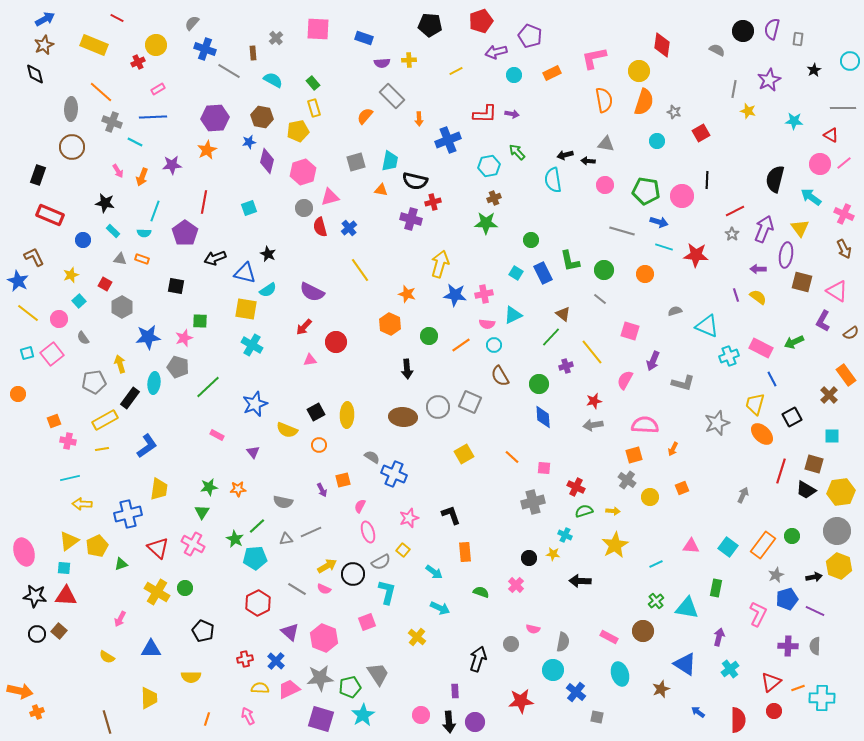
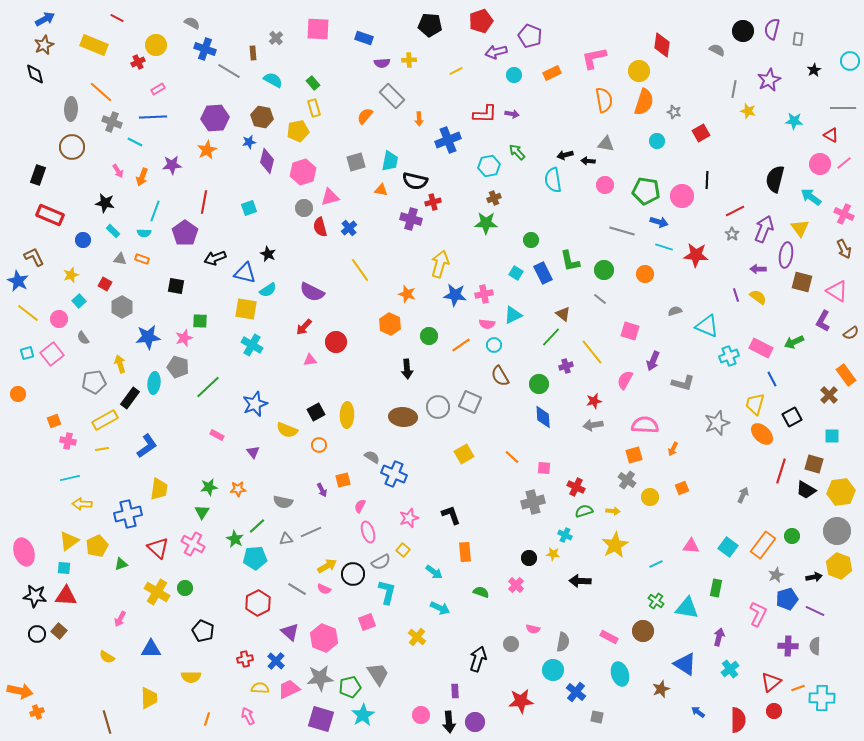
gray semicircle at (192, 23): rotated 77 degrees clockwise
green cross at (656, 601): rotated 14 degrees counterclockwise
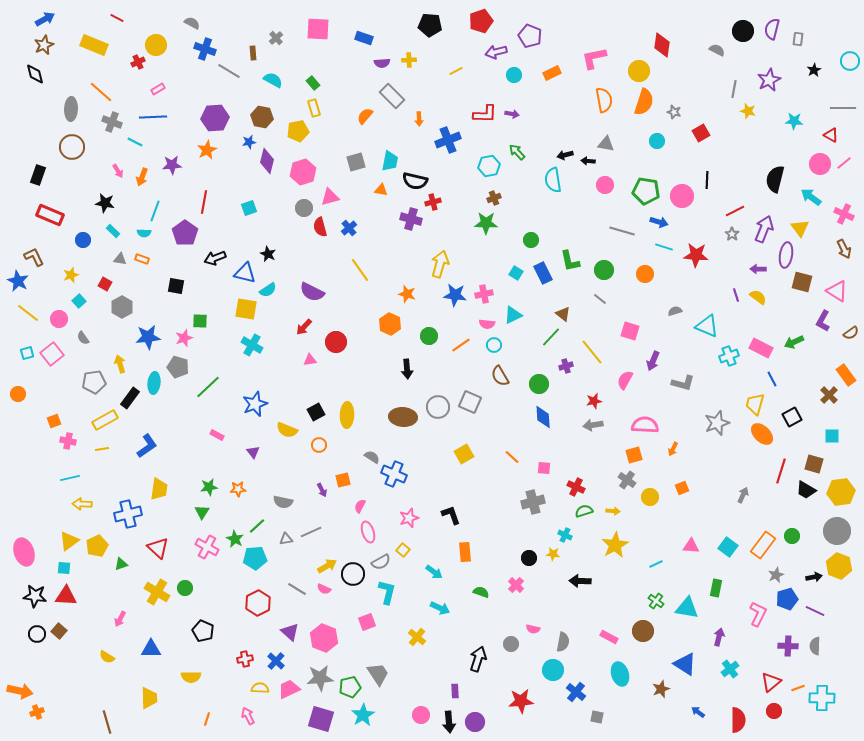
pink cross at (193, 544): moved 14 px right, 3 px down
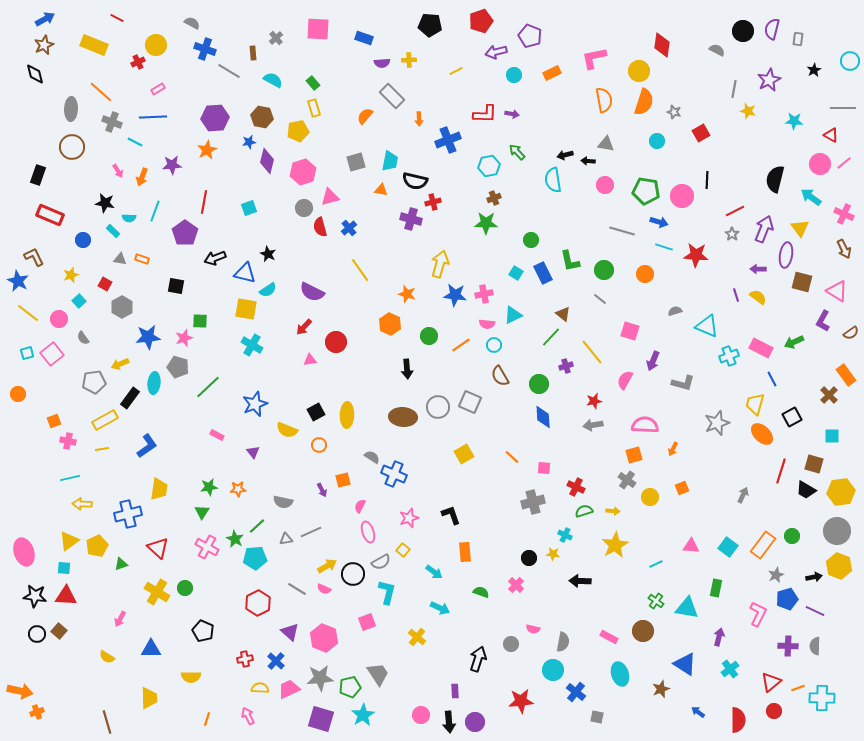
cyan semicircle at (144, 233): moved 15 px left, 15 px up
yellow arrow at (120, 364): rotated 96 degrees counterclockwise
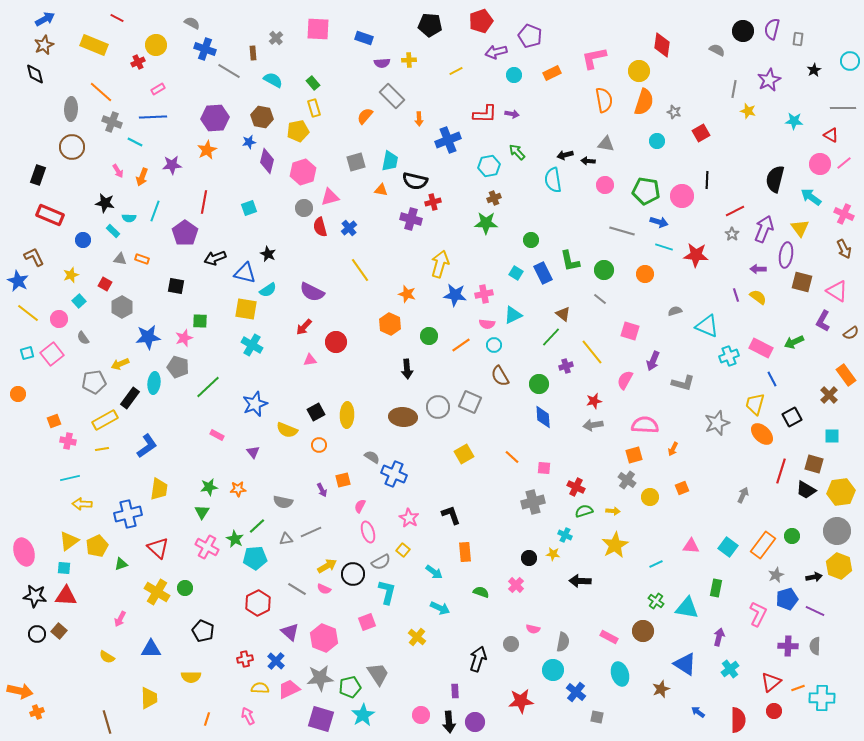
pink star at (409, 518): rotated 24 degrees counterclockwise
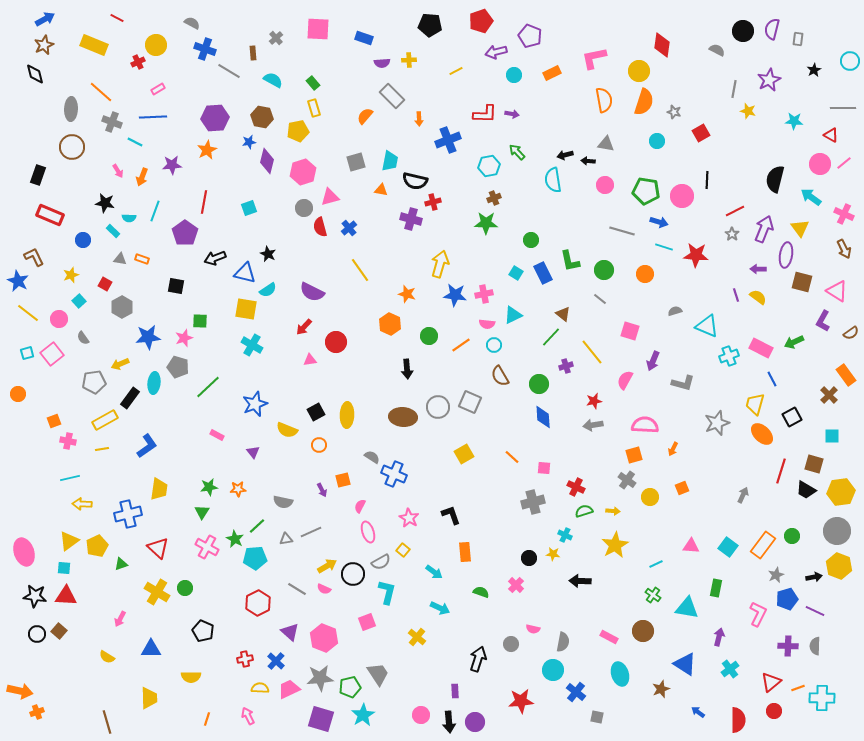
green cross at (656, 601): moved 3 px left, 6 px up
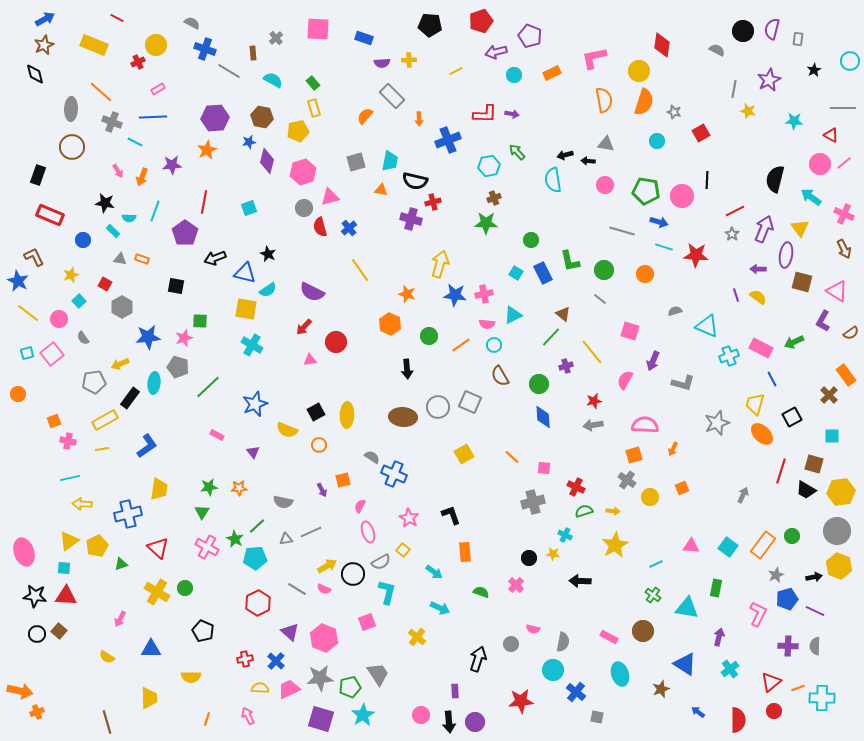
orange star at (238, 489): moved 1 px right, 1 px up
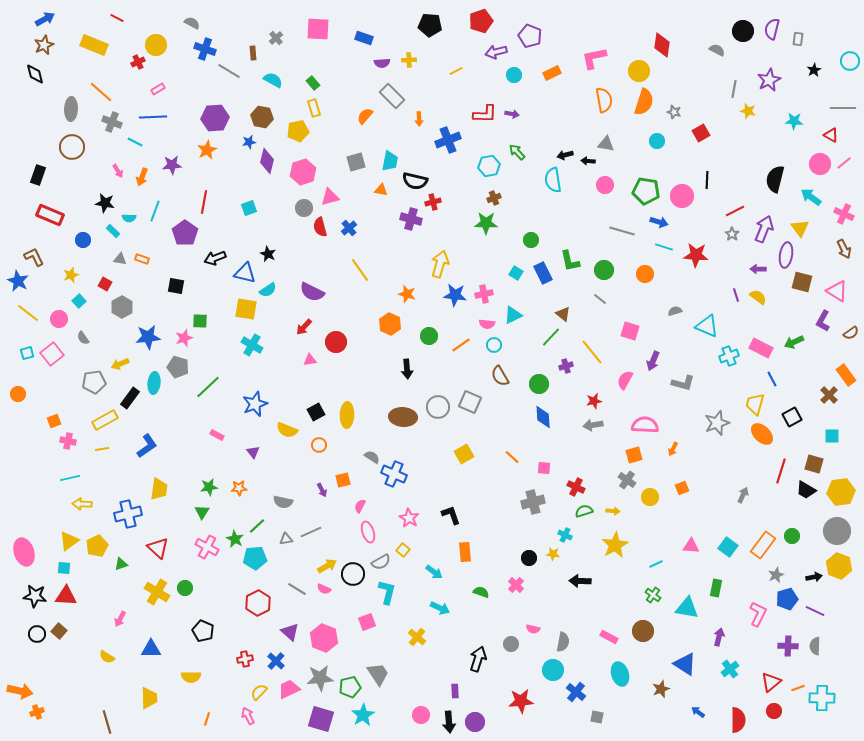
yellow semicircle at (260, 688): moved 1 px left, 4 px down; rotated 48 degrees counterclockwise
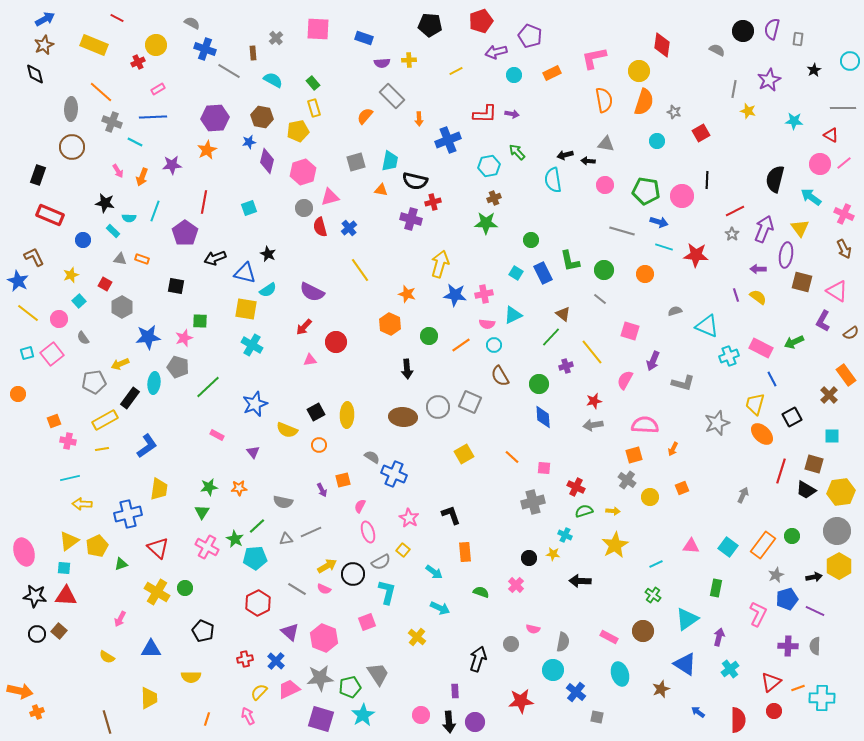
yellow hexagon at (839, 566): rotated 10 degrees clockwise
cyan triangle at (687, 608): moved 11 px down; rotated 45 degrees counterclockwise
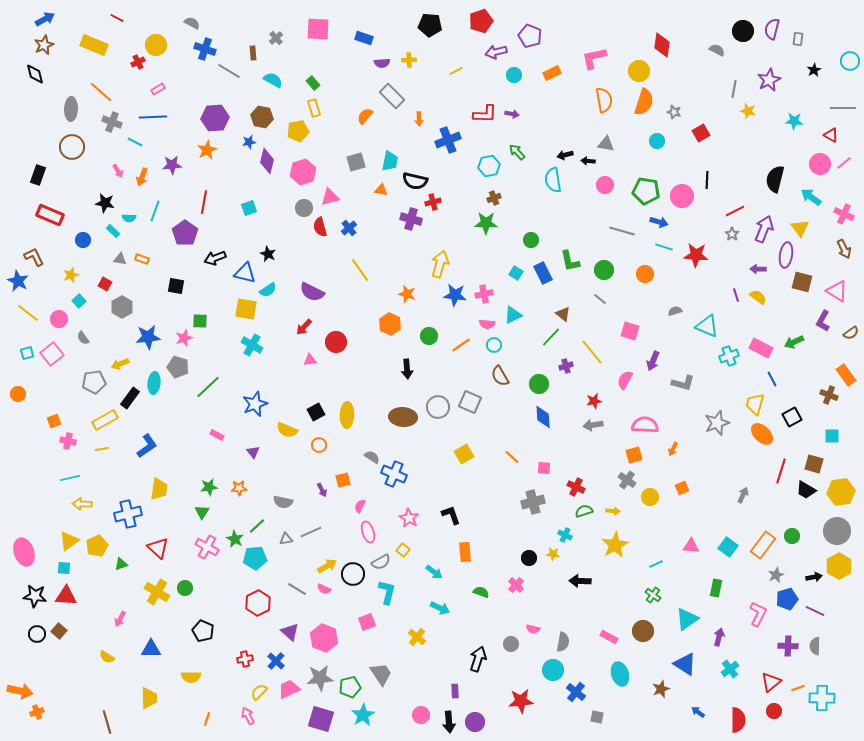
brown cross at (829, 395): rotated 24 degrees counterclockwise
gray trapezoid at (378, 674): moved 3 px right
